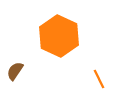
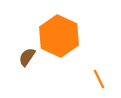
brown semicircle: moved 12 px right, 14 px up
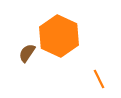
brown semicircle: moved 4 px up
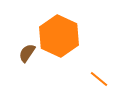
orange line: rotated 24 degrees counterclockwise
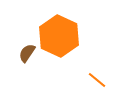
orange line: moved 2 px left, 1 px down
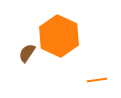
orange line: rotated 48 degrees counterclockwise
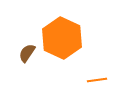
orange hexagon: moved 3 px right, 2 px down
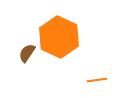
orange hexagon: moved 3 px left, 1 px up
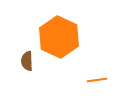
brown semicircle: moved 8 px down; rotated 36 degrees counterclockwise
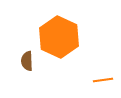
orange line: moved 6 px right
